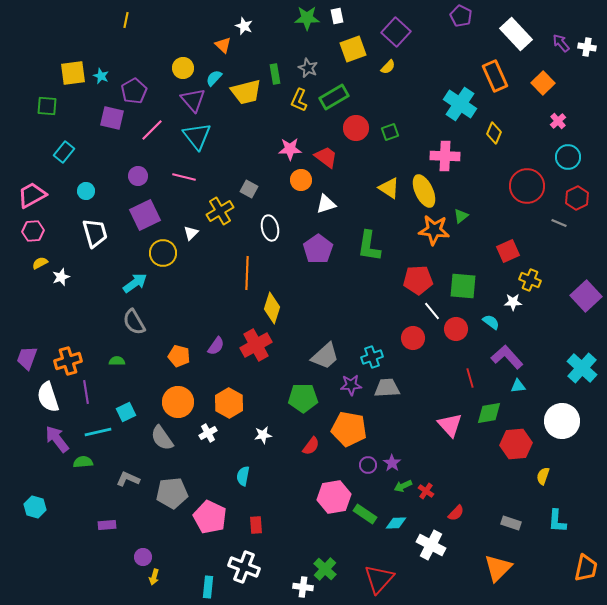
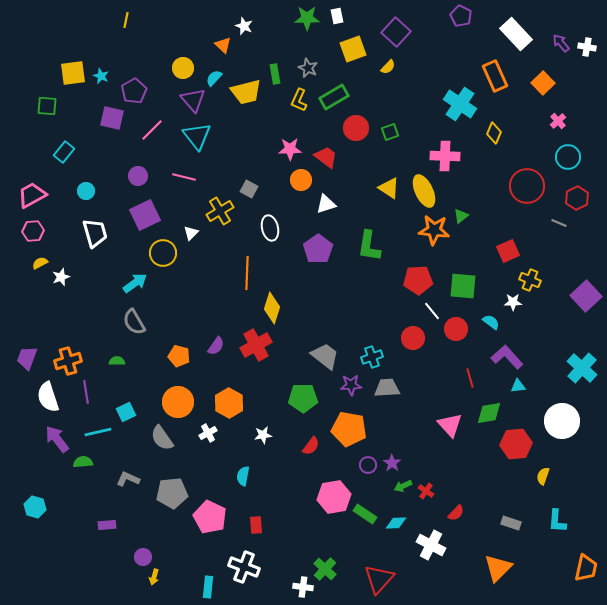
gray trapezoid at (325, 356): rotated 100 degrees counterclockwise
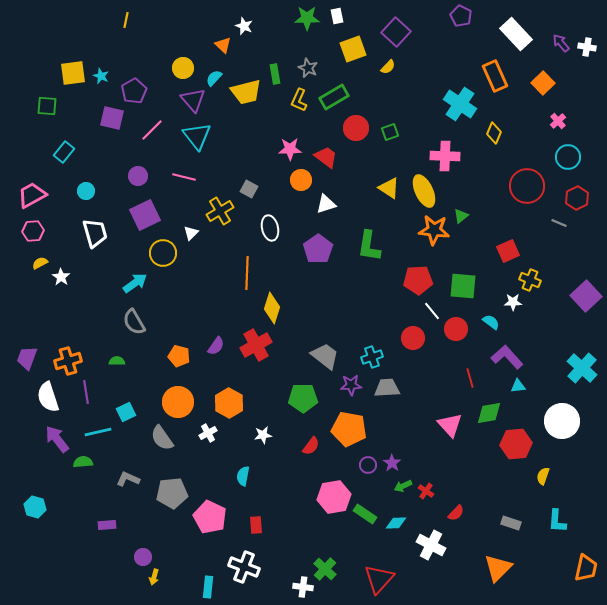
white star at (61, 277): rotated 18 degrees counterclockwise
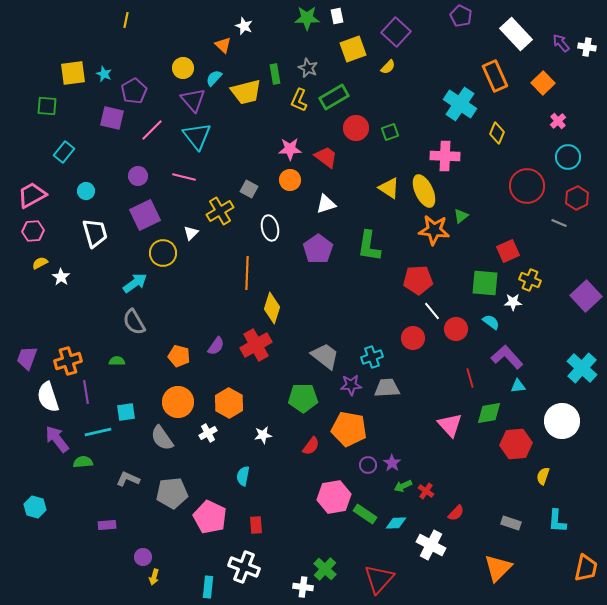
cyan star at (101, 76): moved 3 px right, 2 px up
yellow diamond at (494, 133): moved 3 px right
orange circle at (301, 180): moved 11 px left
green square at (463, 286): moved 22 px right, 3 px up
cyan square at (126, 412): rotated 18 degrees clockwise
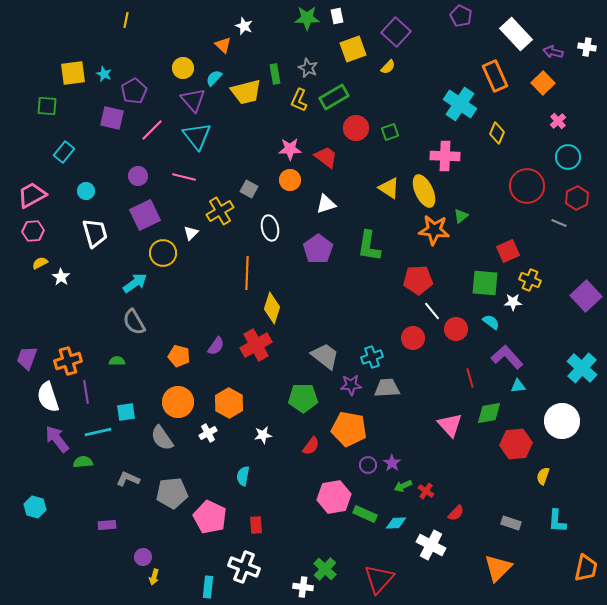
purple arrow at (561, 43): moved 8 px left, 9 px down; rotated 36 degrees counterclockwise
green rectangle at (365, 514): rotated 10 degrees counterclockwise
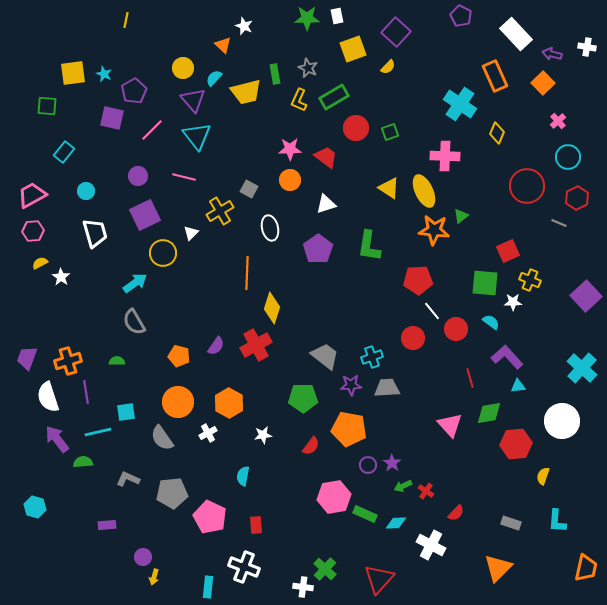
purple arrow at (553, 52): moved 1 px left, 2 px down
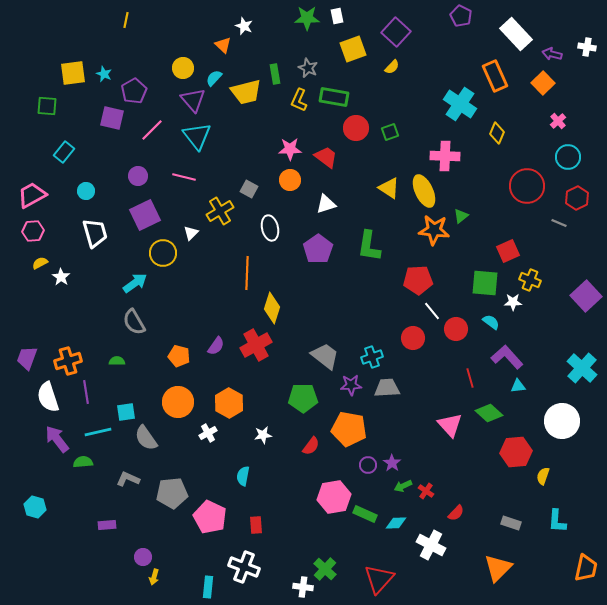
yellow semicircle at (388, 67): moved 4 px right
green rectangle at (334, 97): rotated 40 degrees clockwise
green diamond at (489, 413): rotated 52 degrees clockwise
gray semicircle at (162, 438): moved 16 px left
red hexagon at (516, 444): moved 8 px down
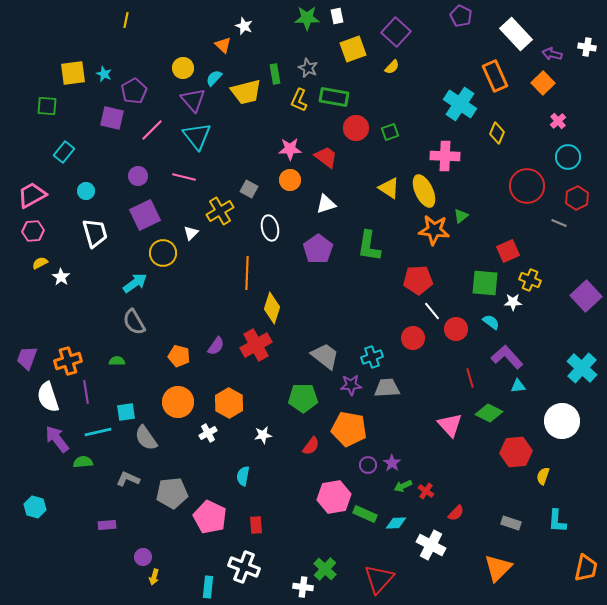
green diamond at (489, 413): rotated 16 degrees counterclockwise
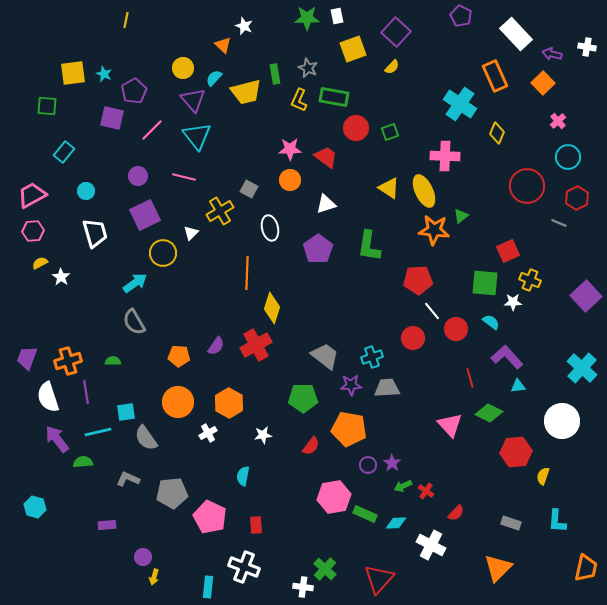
orange pentagon at (179, 356): rotated 10 degrees counterclockwise
green semicircle at (117, 361): moved 4 px left
